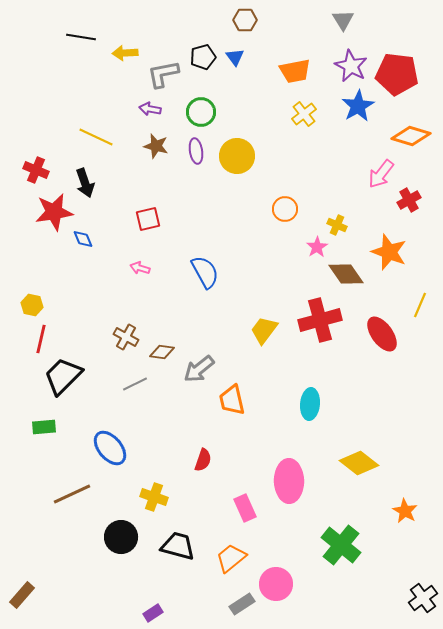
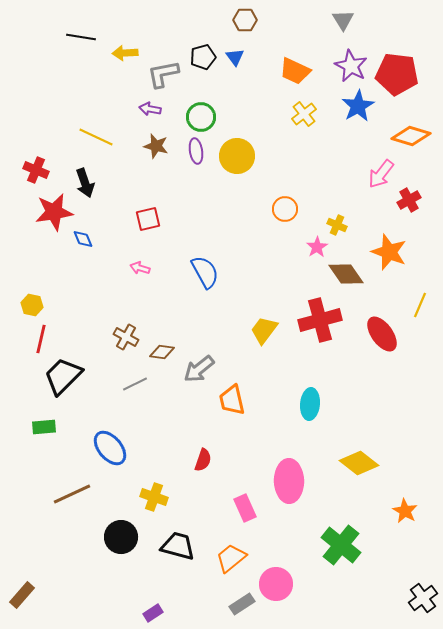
orange trapezoid at (295, 71): rotated 36 degrees clockwise
green circle at (201, 112): moved 5 px down
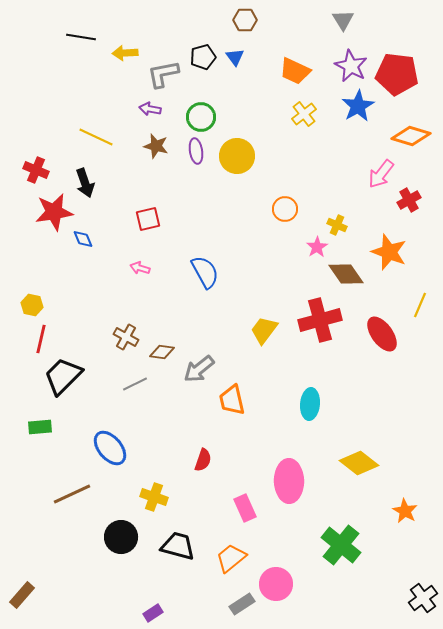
green rectangle at (44, 427): moved 4 px left
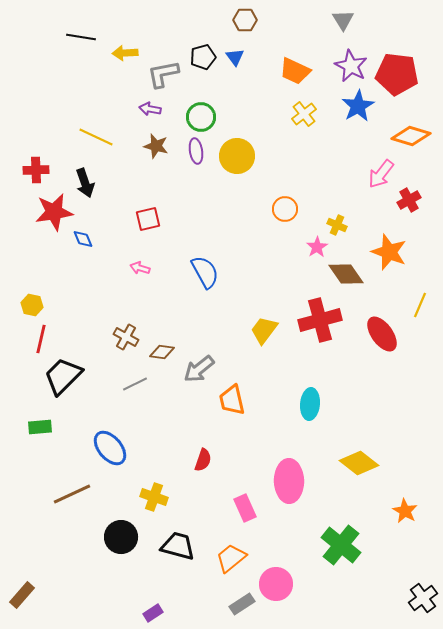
red cross at (36, 170): rotated 25 degrees counterclockwise
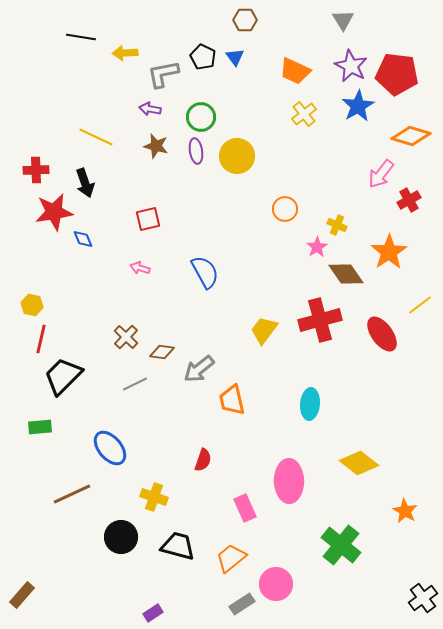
black pentagon at (203, 57): rotated 30 degrees counterclockwise
orange star at (389, 252): rotated 18 degrees clockwise
yellow line at (420, 305): rotated 30 degrees clockwise
brown cross at (126, 337): rotated 15 degrees clockwise
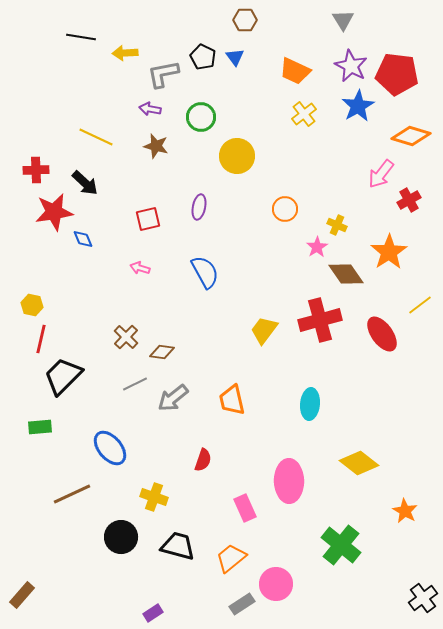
purple ellipse at (196, 151): moved 3 px right, 56 px down; rotated 20 degrees clockwise
black arrow at (85, 183): rotated 28 degrees counterclockwise
gray arrow at (199, 369): moved 26 px left, 29 px down
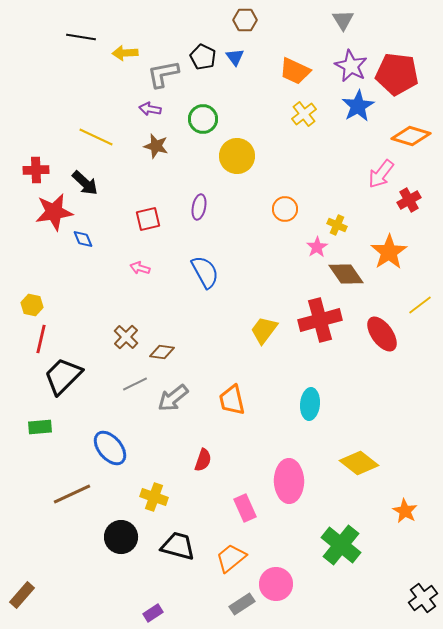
green circle at (201, 117): moved 2 px right, 2 px down
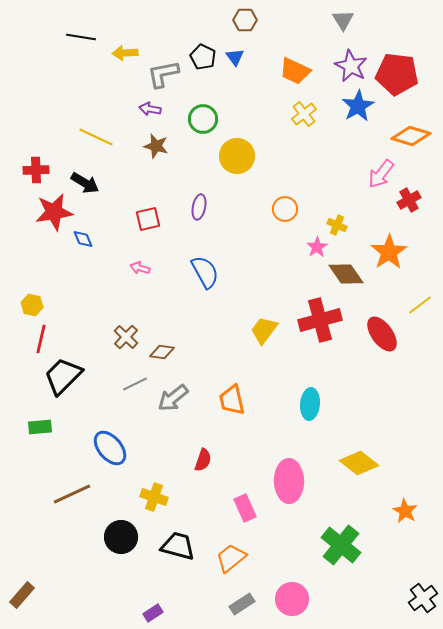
black arrow at (85, 183): rotated 12 degrees counterclockwise
pink circle at (276, 584): moved 16 px right, 15 px down
